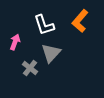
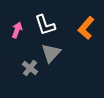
orange L-shape: moved 6 px right, 7 px down
white L-shape: moved 1 px right
pink arrow: moved 2 px right, 12 px up
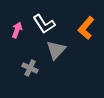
white L-shape: moved 1 px left, 1 px up; rotated 15 degrees counterclockwise
gray triangle: moved 5 px right, 3 px up
gray cross: rotated 14 degrees counterclockwise
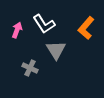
gray triangle: rotated 15 degrees counterclockwise
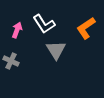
orange L-shape: rotated 15 degrees clockwise
gray cross: moved 19 px left, 7 px up
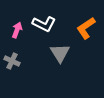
white L-shape: rotated 30 degrees counterclockwise
gray triangle: moved 4 px right, 3 px down
gray cross: moved 1 px right
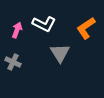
gray cross: moved 1 px right, 1 px down
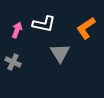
white L-shape: rotated 15 degrees counterclockwise
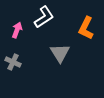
white L-shape: moved 7 px up; rotated 45 degrees counterclockwise
orange L-shape: rotated 30 degrees counterclockwise
